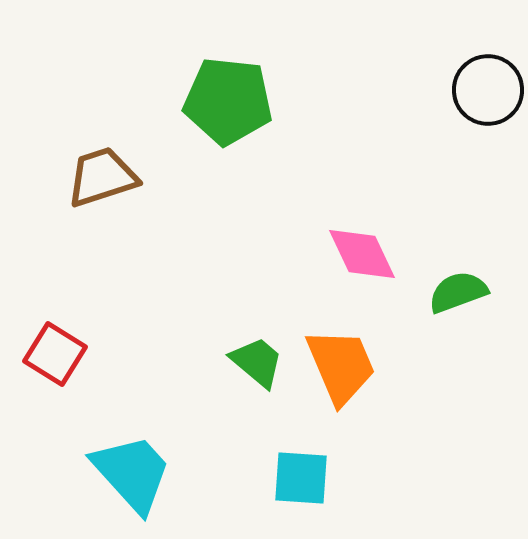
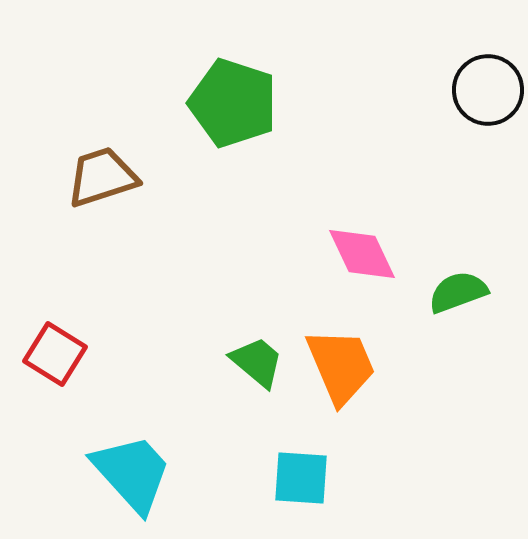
green pentagon: moved 5 px right, 2 px down; rotated 12 degrees clockwise
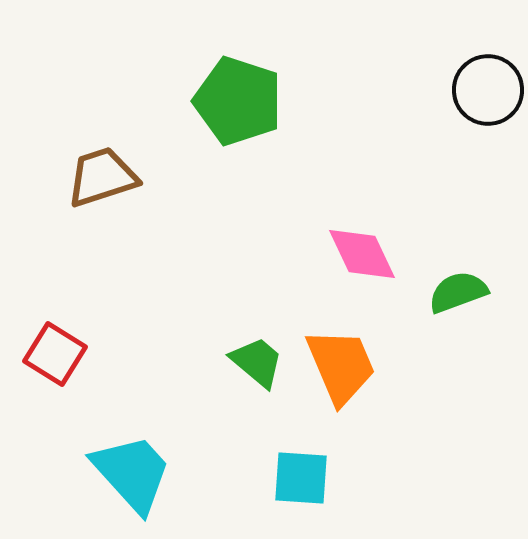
green pentagon: moved 5 px right, 2 px up
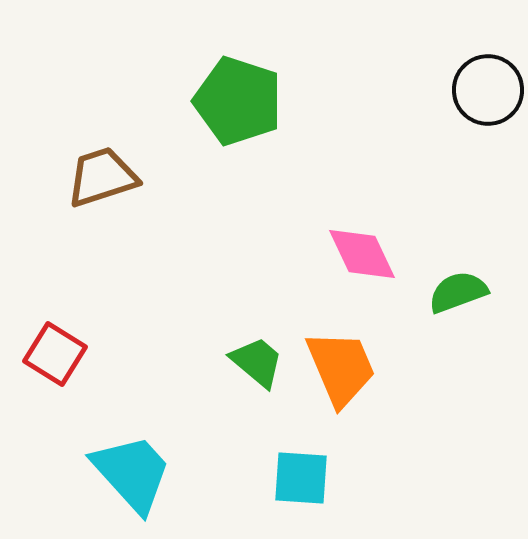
orange trapezoid: moved 2 px down
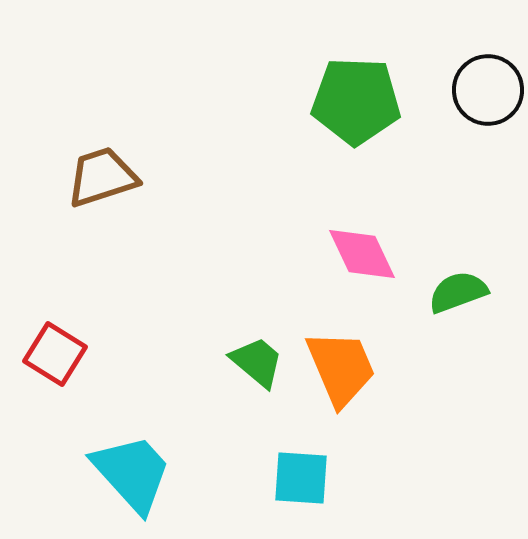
green pentagon: moved 118 px right; rotated 16 degrees counterclockwise
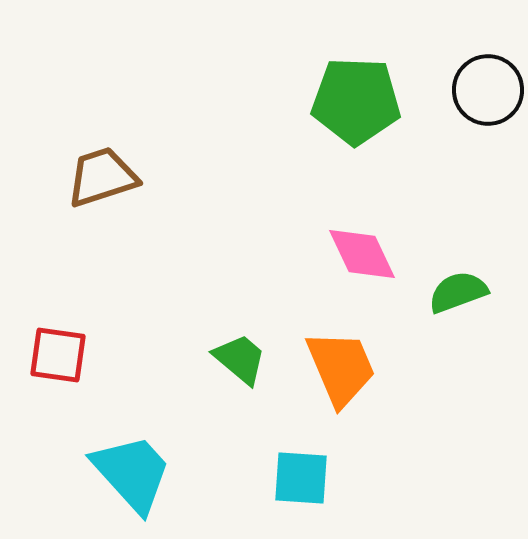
red square: moved 3 px right, 1 px down; rotated 24 degrees counterclockwise
green trapezoid: moved 17 px left, 3 px up
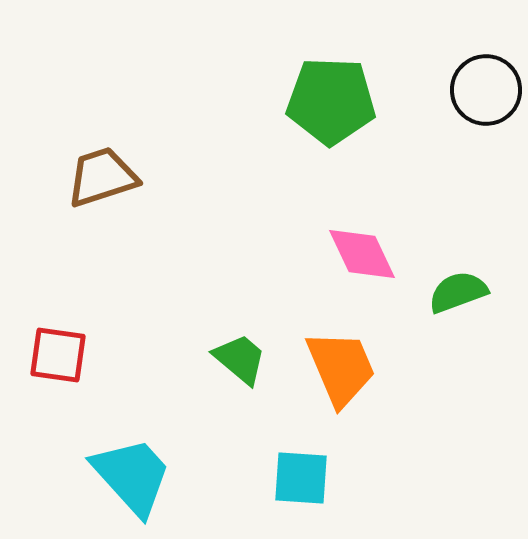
black circle: moved 2 px left
green pentagon: moved 25 px left
cyan trapezoid: moved 3 px down
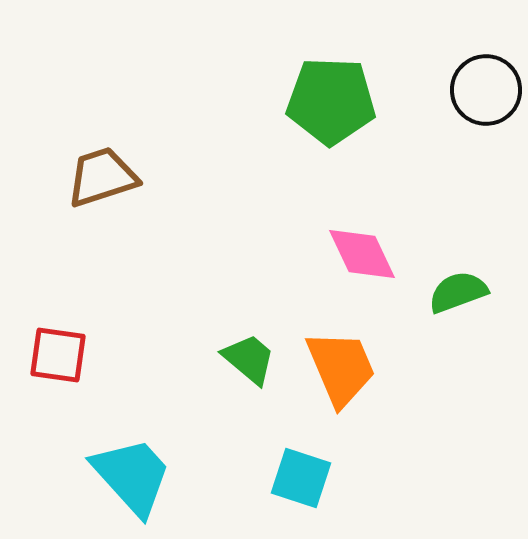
green trapezoid: moved 9 px right
cyan square: rotated 14 degrees clockwise
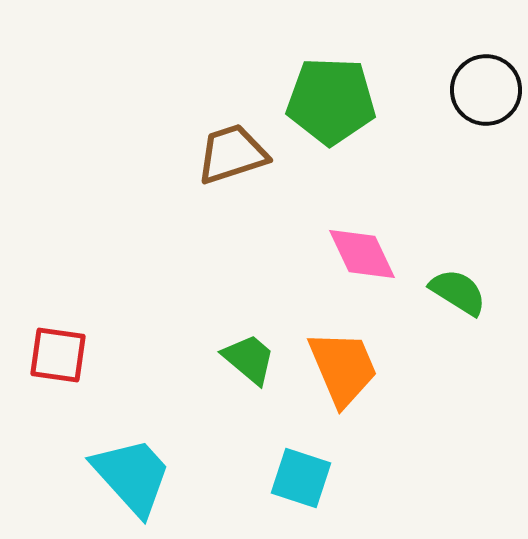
brown trapezoid: moved 130 px right, 23 px up
green semicircle: rotated 52 degrees clockwise
orange trapezoid: moved 2 px right
